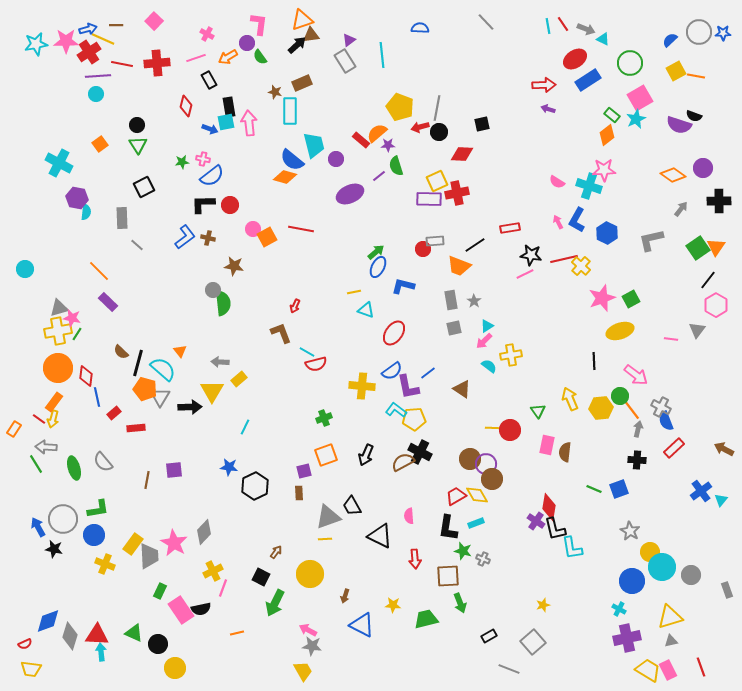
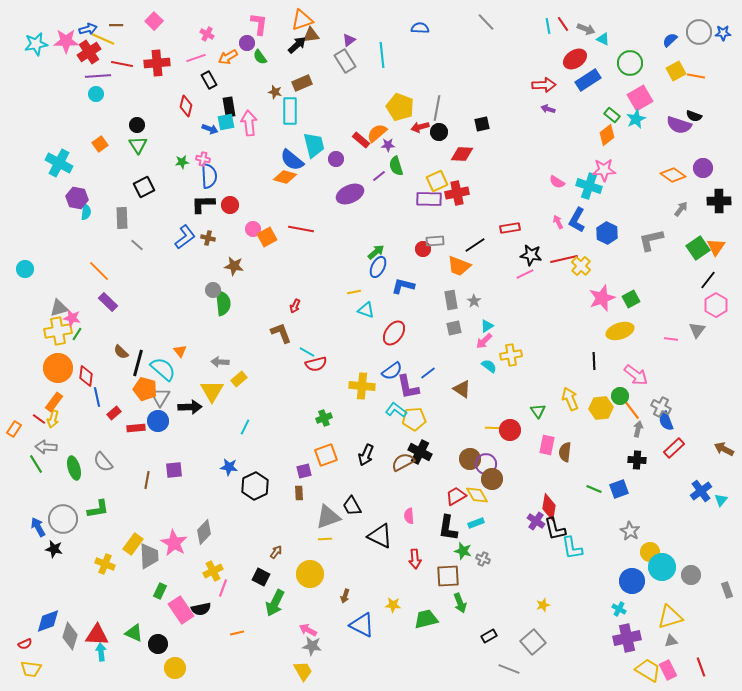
blue semicircle at (212, 176): moved 3 px left; rotated 55 degrees counterclockwise
blue circle at (94, 535): moved 64 px right, 114 px up
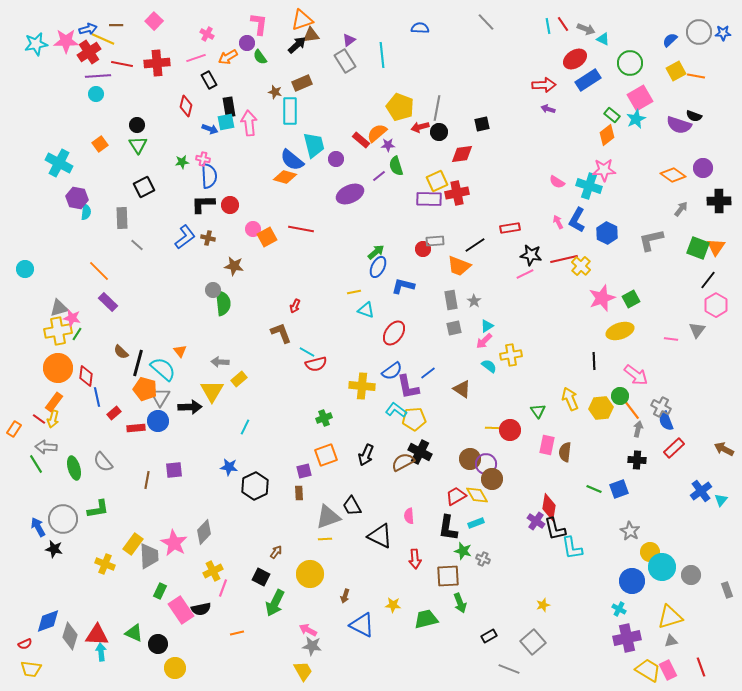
red diamond at (462, 154): rotated 10 degrees counterclockwise
green square at (698, 248): rotated 35 degrees counterclockwise
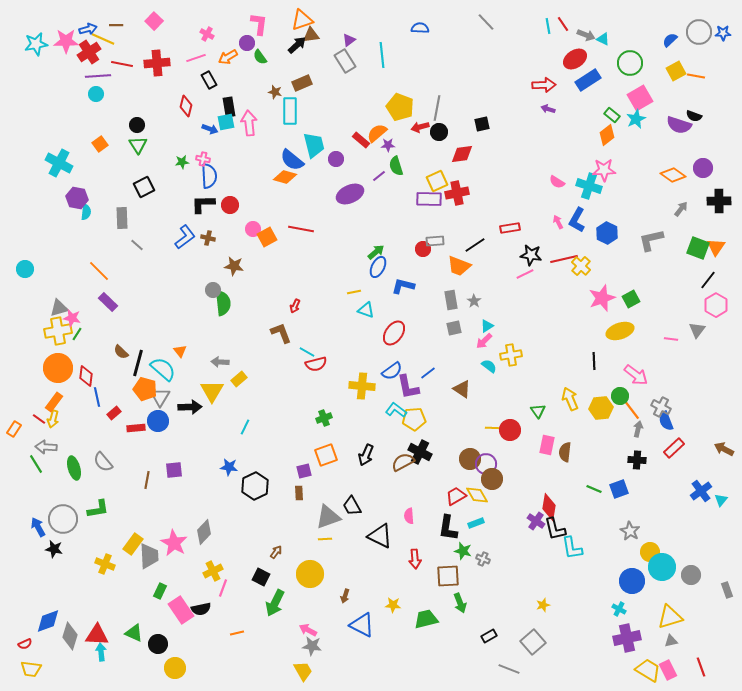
gray arrow at (586, 29): moved 6 px down
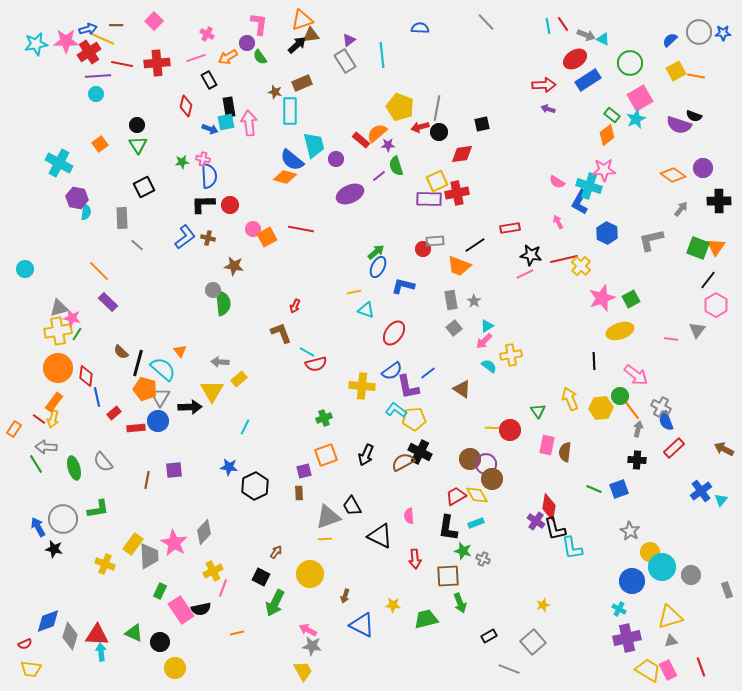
blue L-shape at (577, 220): moved 3 px right, 18 px up
gray square at (454, 328): rotated 28 degrees counterclockwise
black circle at (158, 644): moved 2 px right, 2 px up
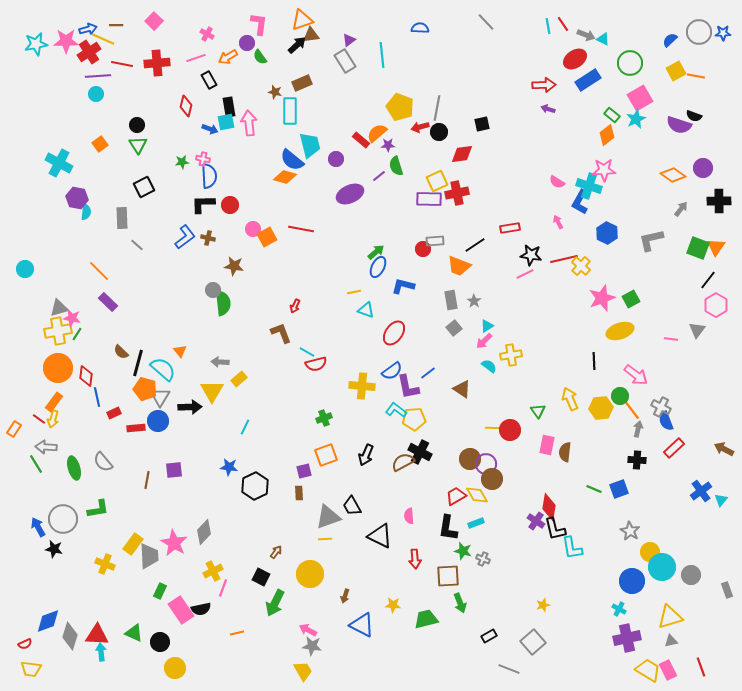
cyan trapezoid at (314, 145): moved 4 px left
red rectangle at (114, 413): rotated 16 degrees clockwise
